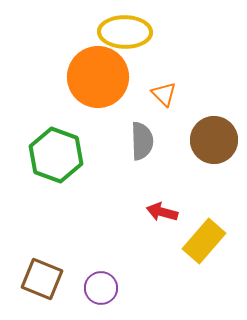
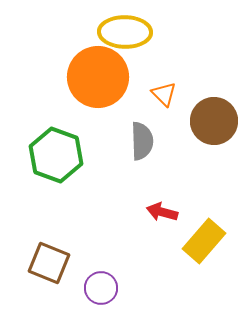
brown circle: moved 19 px up
brown square: moved 7 px right, 16 px up
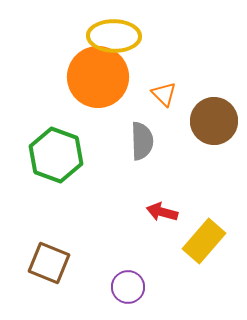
yellow ellipse: moved 11 px left, 4 px down
purple circle: moved 27 px right, 1 px up
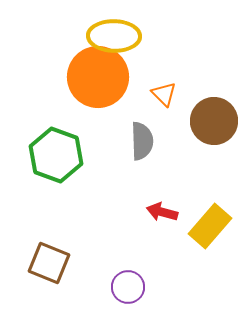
yellow rectangle: moved 6 px right, 15 px up
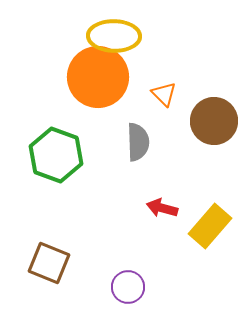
gray semicircle: moved 4 px left, 1 px down
red arrow: moved 4 px up
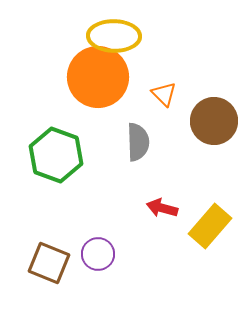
purple circle: moved 30 px left, 33 px up
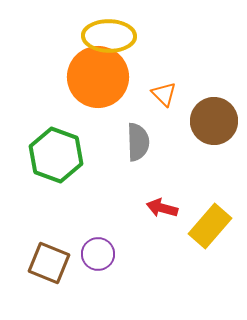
yellow ellipse: moved 5 px left
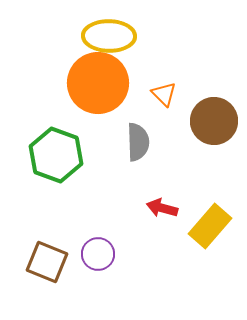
orange circle: moved 6 px down
brown square: moved 2 px left, 1 px up
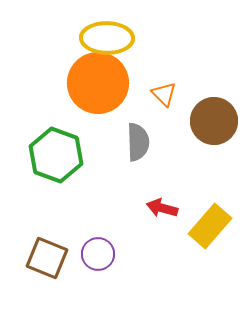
yellow ellipse: moved 2 px left, 2 px down
brown square: moved 4 px up
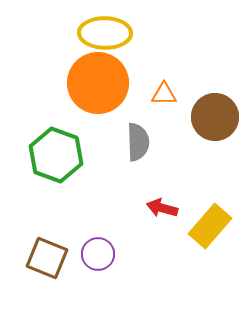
yellow ellipse: moved 2 px left, 5 px up
orange triangle: rotated 44 degrees counterclockwise
brown circle: moved 1 px right, 4 px up
